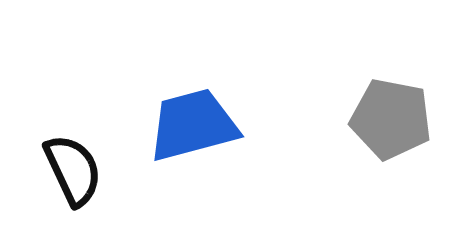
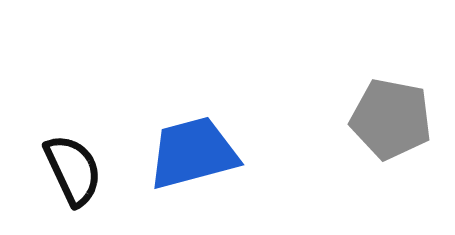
blue trapezoid: moved 28 px down
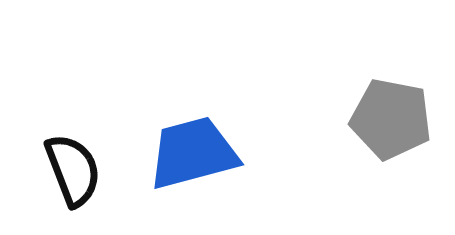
black semicircle: rotated 4 degrees clockwise
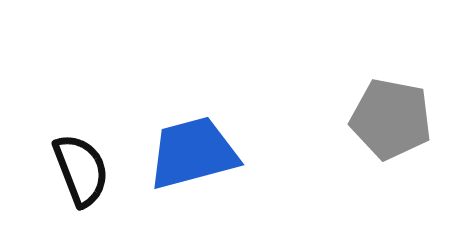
black semicircle: moved 8 px right
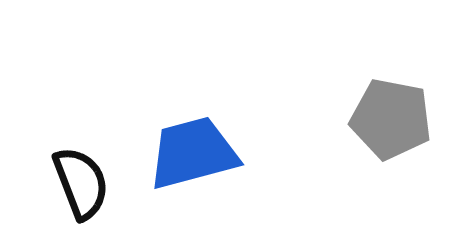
black semicircle: moved 13 px down
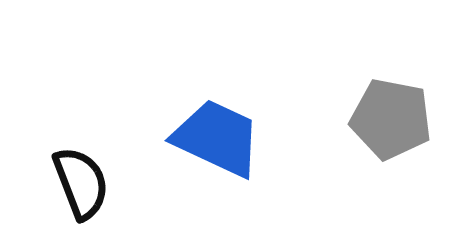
blue trapezoid: moved 24 px right, 15 px up; rotated 40 degrees clockwise
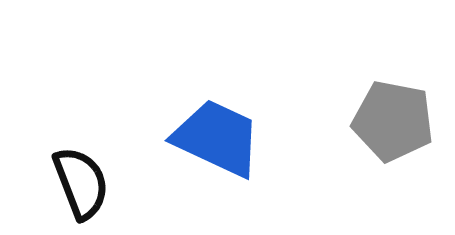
gray pentagon: moved 2 px right, 2 px down
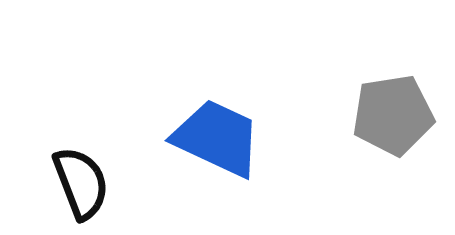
gray pentagon: moved 6 px up; rotated 20 degrees counterclockwise
